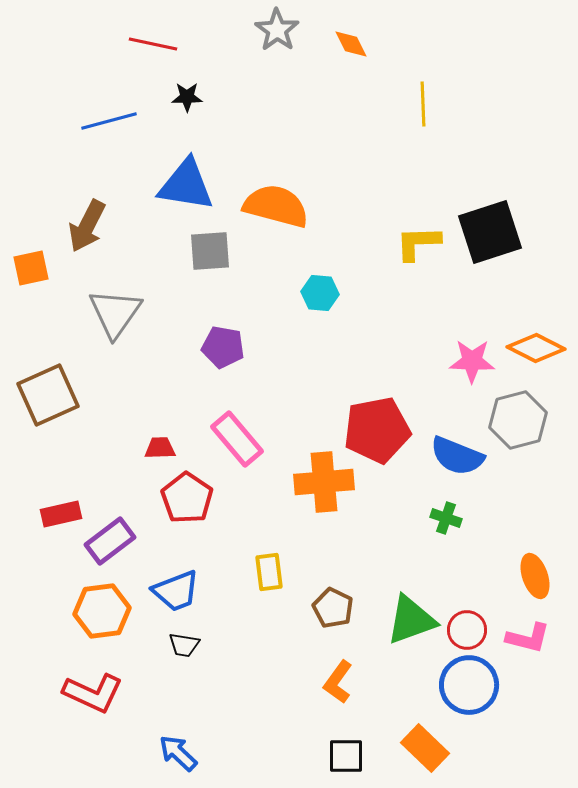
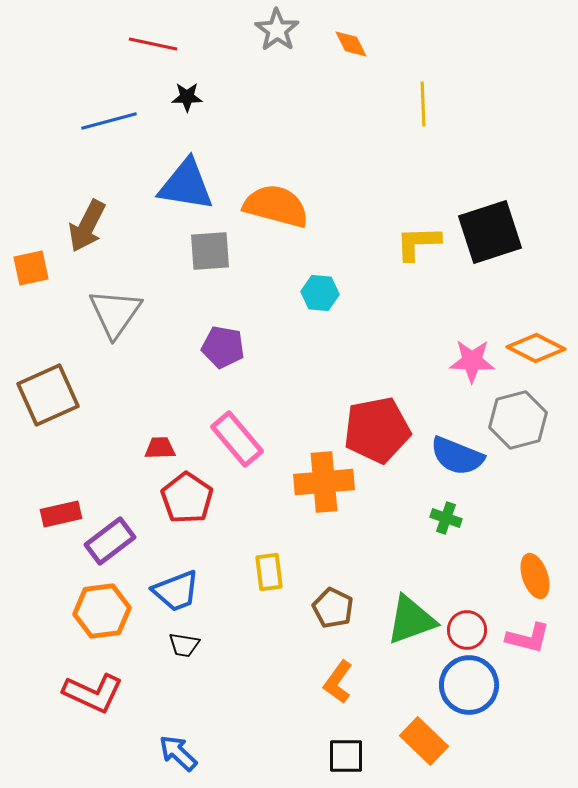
orange rectangle at (425, 748): moved 1 px left, 7 px up
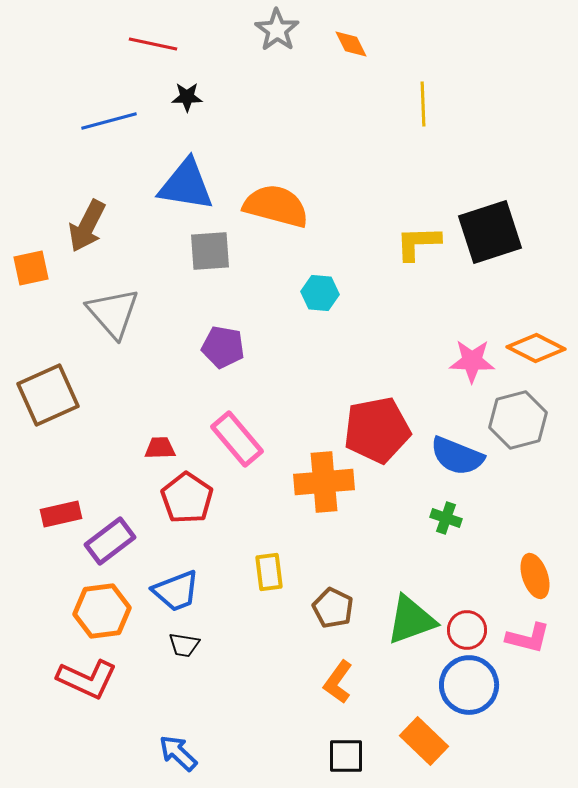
gray triangle at (115, 313): moved 2 px left; rotated 16 degrees counterclockwise
red L-shape at (93, 693): moved 6 px left, 14 px up
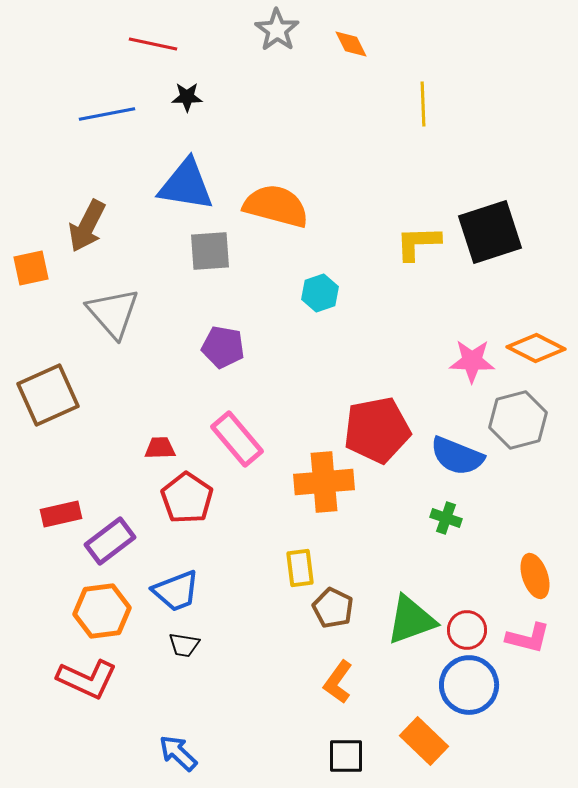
blue line at (109, 121): moved 2 px left, 7 px up; rotated 4 degrees clockwise
cyan hexagon at (320, 293): rotated 24 degrees counterclockwise
yellow rectangle at (269, 572): moved 31 px right, 4 px up
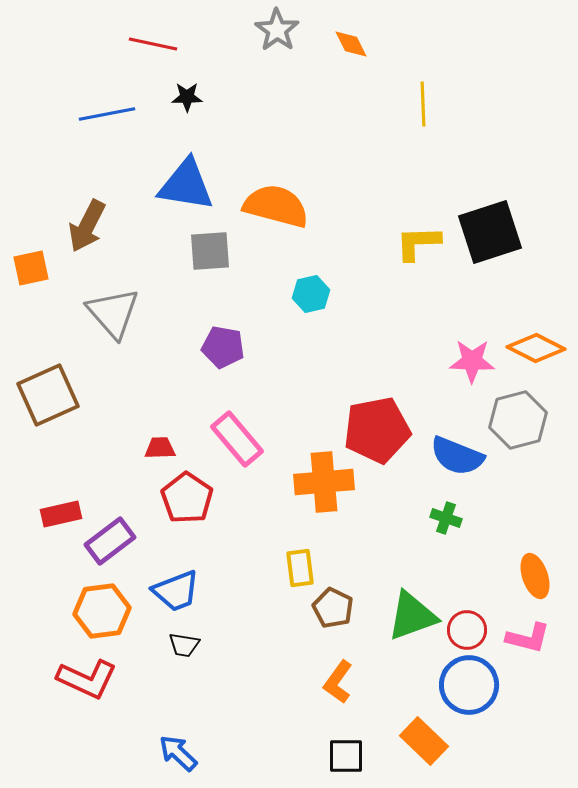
cyan hexagon at (320, 293): moved 9 px left, 1 px down; rotated 6 degrees clockwise
green triangle at (411, 620): moved 1 px right, 4 px up
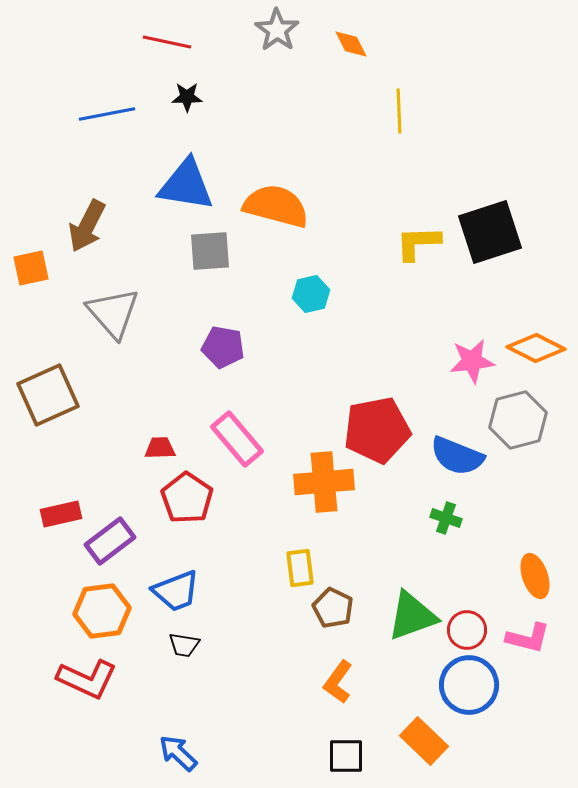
red line at (153, 44): moved 14 px right, 2 px up
yellow line at (423, 104): moved 24 px left, 7 px down
pink star at (472, 361): rotated 9 degrees counterclockwise
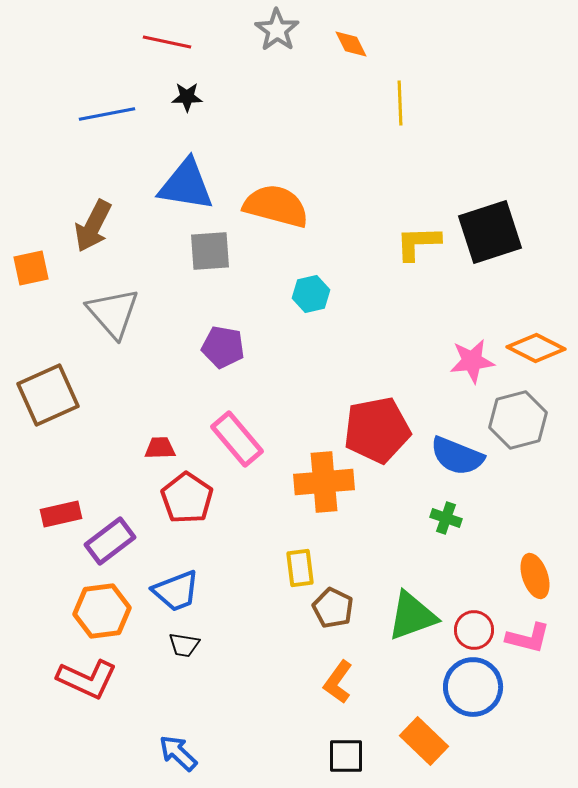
yellow line at (399, 111): moved 1 px right, 8 px up
brown arrow at (87, 226): moved 6 px right
red circle at (467, 630): moved 7 px right
blue circle at (469, 685): moved 4 px right, 2 px down
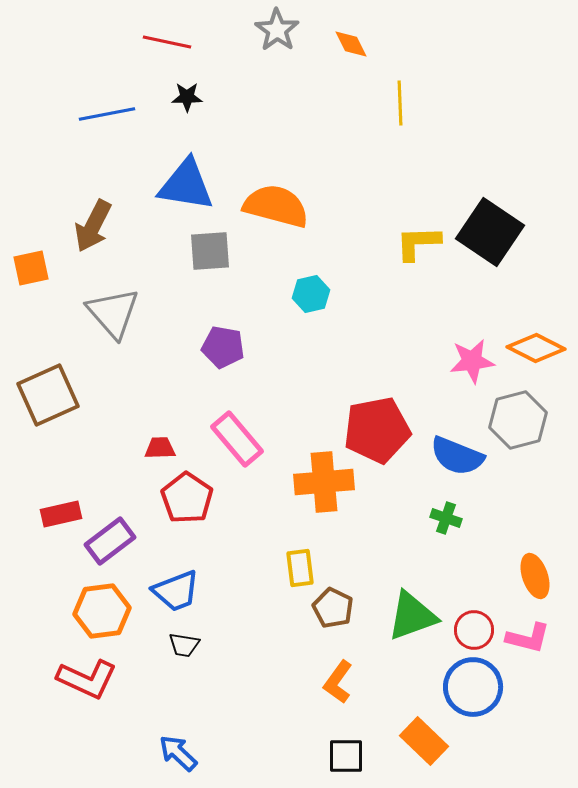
black square at (490, 232): rotated 38 degrees counterclockwise
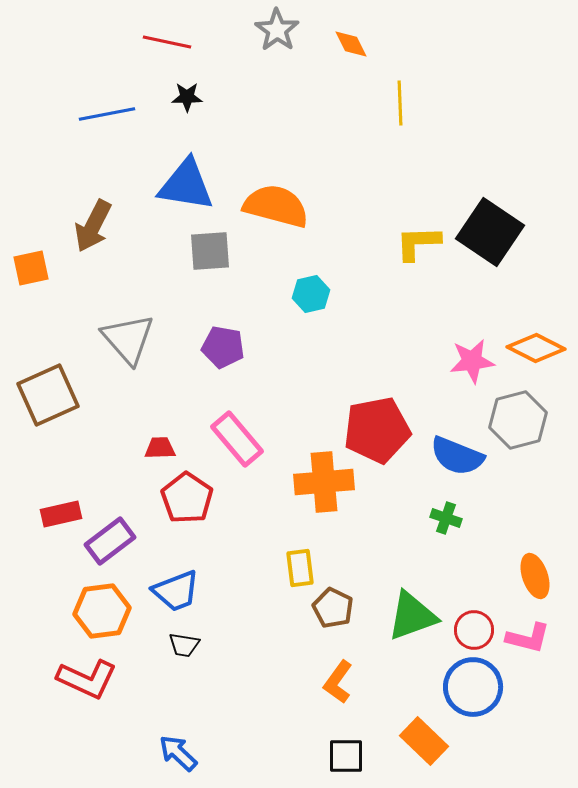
gray triangle at (113, 313): moved 15 px right, 26 px down
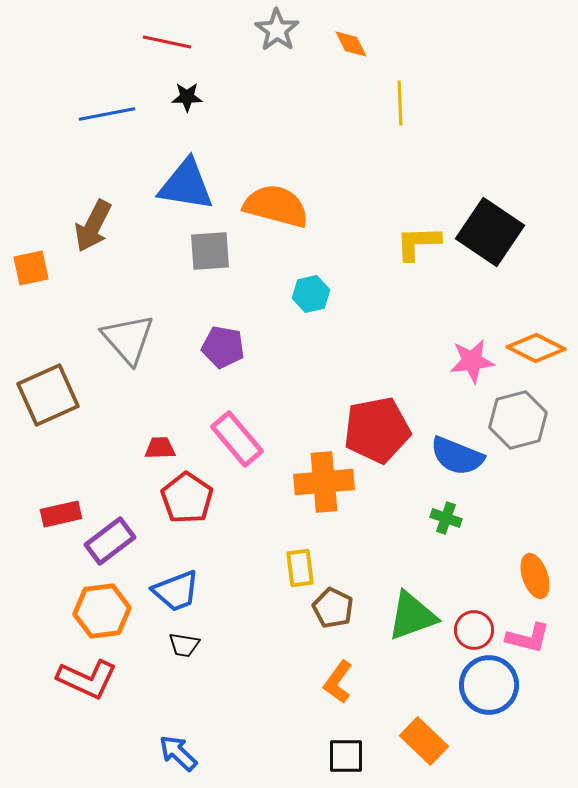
blue circle at (473, 687): moved 16 px right, 2 px up
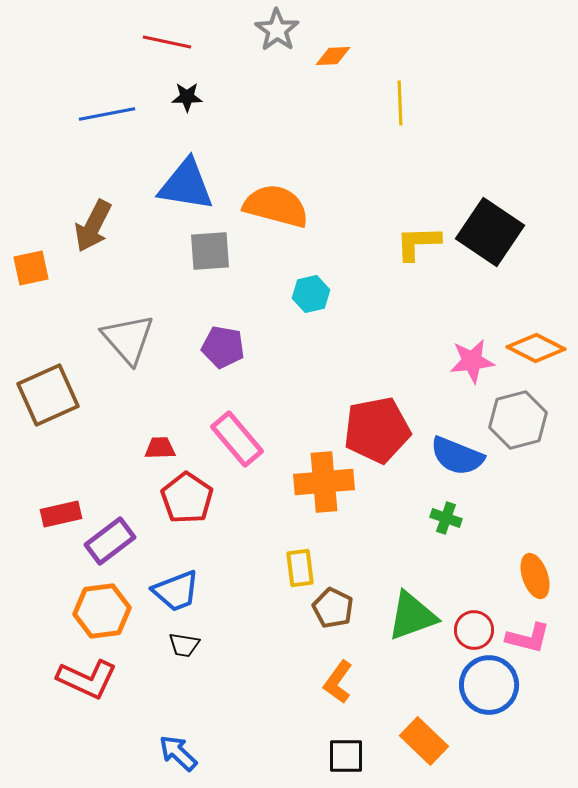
orange diamond at (351, 44): moved 18 px left, 12 px down; rotated 66 degrees counterclockwise
